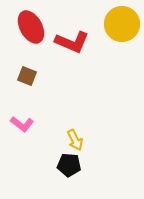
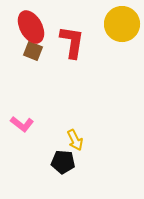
red L-shape: rotated 104 degrees counterclockwise
brown square: moved 6 px right, 25 px up
black pentagon: moved 6 px left, 3 px up
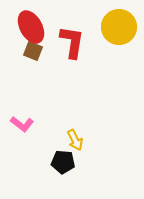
yellow circle: moved 3 px left, 3 px down
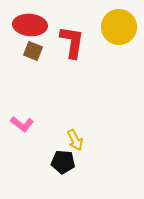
red ellipse: moved 1 px left, 2 px up; rotated 56 degrees counterclockwise
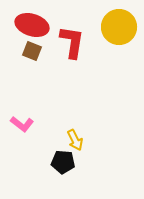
red ellipse: moved 2 px right; rotated 12 degrees clockwise
brown square: moved 1 px left
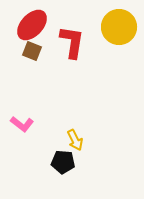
red ellipse: rotated 64 degrees counterclockwise
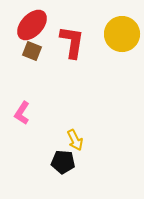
yellow circle: moved 3 px right, 7 px down
pink L-shape: moved 11 px up; rotated 85 degrees clockwise
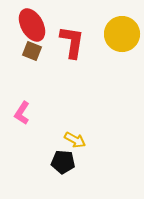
red ellipse: rotated 72 degrees counterclockwise
yellow arrow: rotated 35 degrees counterclockwise
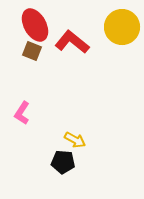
red ellipse: moved 3 px right
yellow circle: moved 7 px up
red L-shape: rotated 60 degrees counterclockwise
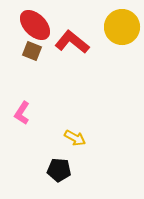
red ellipse: rotated 16 degrees counterclockwise
yellow arrow: moved 2 px up
black pentagon: moved 4 px left, 8 px down
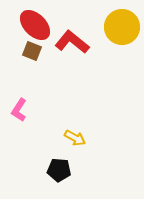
pink L-shape: moved 3 px left, 3 px up
